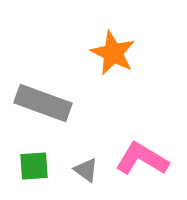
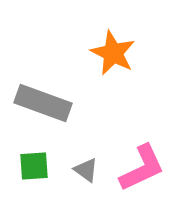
pink L-shape: moved 9 px down; rotated 124 degrees clockwise
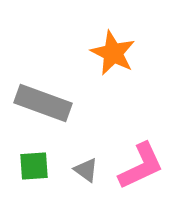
pink L-shape: moved 1 px left, 2 px up
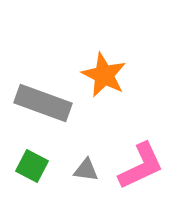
orange star: moved 9 px left, 22 px down
green square: moved 2 px left; rotated 32 degrees clockwise
gray triangle: rotated 28 degrees counterclockwise
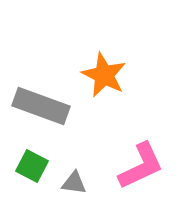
gray rectangle: moved 2 px left, 3 px down
gray triangle: moved 12 px left, 13 px down
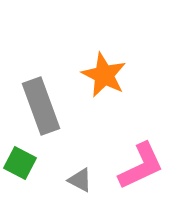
gray rectangle: rotated 50 degrees clockwise
green square: moved 12 px left, 3 px up
gray triangle: moved 6 px right, 3 px up; rotated 20 degrees clockwise
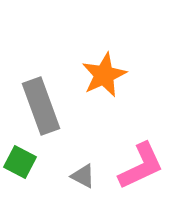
orange star: rotated 21 degrees clockwise
green square: moved 1 px up
gray triangle: moved 3 px right, 4 px up
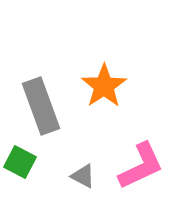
orange star: moved 11 px down; rotated 9 degrees counterclockwise
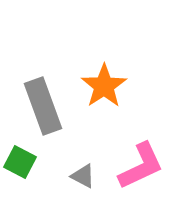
gray rectangle: moved 2 px right
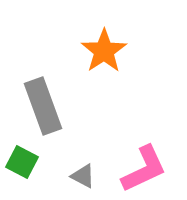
orange star: moved 35 px up
green square: moved 2 px right
pink L-shape: moved 3 px right, 3 px down
